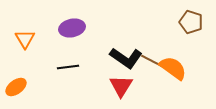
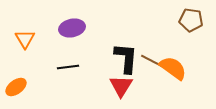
brown pentagon: moved 2 px up; rotated 10 degrees counterclockwise
black L-shape: rotated 120 degrees counterclockwise
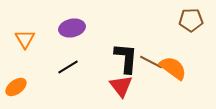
brown pentagon: rotated 10 degrees counterclockwise
brown line: moved 1 px left, 1 px down
black line: rotated 25 degrees counterclockwise
red triangle: rotated 10 degrees counterclockwise
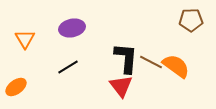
orange semicircle: moved 3 px right, 2 px up
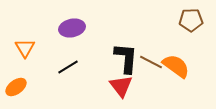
orange triangle: moved 9 px down
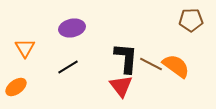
brown line: moved 2 px down
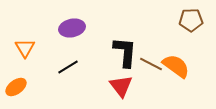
black L-shape: moved 1 px left, 6 px up
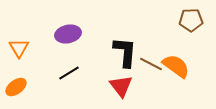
purple ellipse: moved 4 px left, 6 px down
orange triangle: moved 6 px left
black line: moved 1 px right, 6 px down
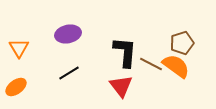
brown pentagon: moved 9 px left, 23 px down; rotated 15 degrees counterclockwise
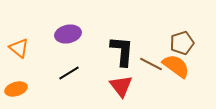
orange triangle: rotated 20 degrees counterclockwise
black L-shape: moved 3 px left, 1 px up
orange ellipse: moved 2 px down; rotated 20 degrees clockwise
